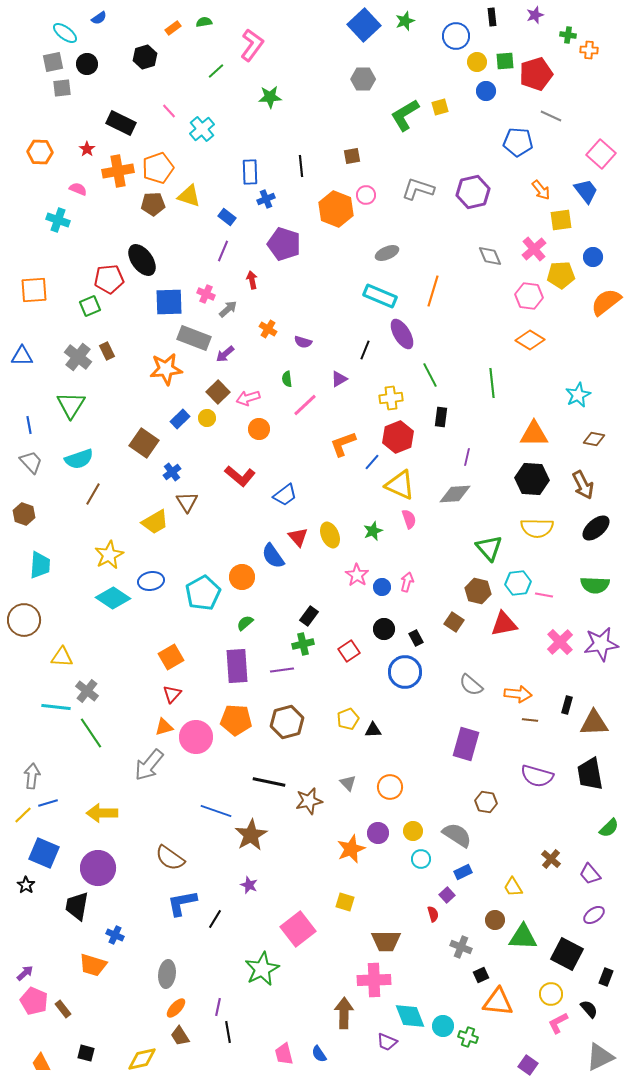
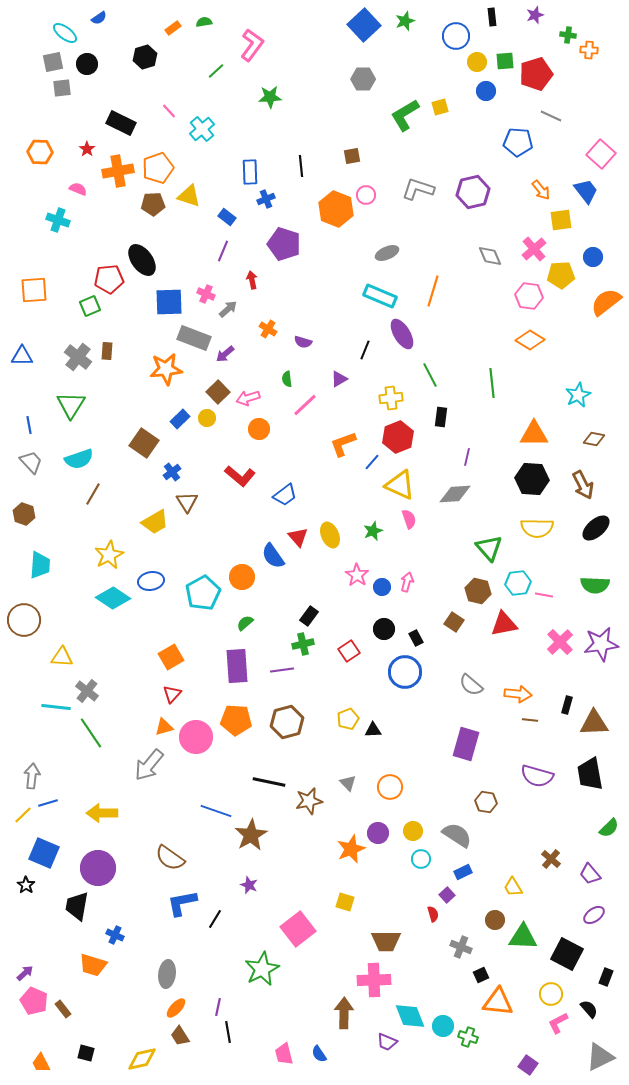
brown rectangle at (107, 351): rotated 30 degrees clockwise
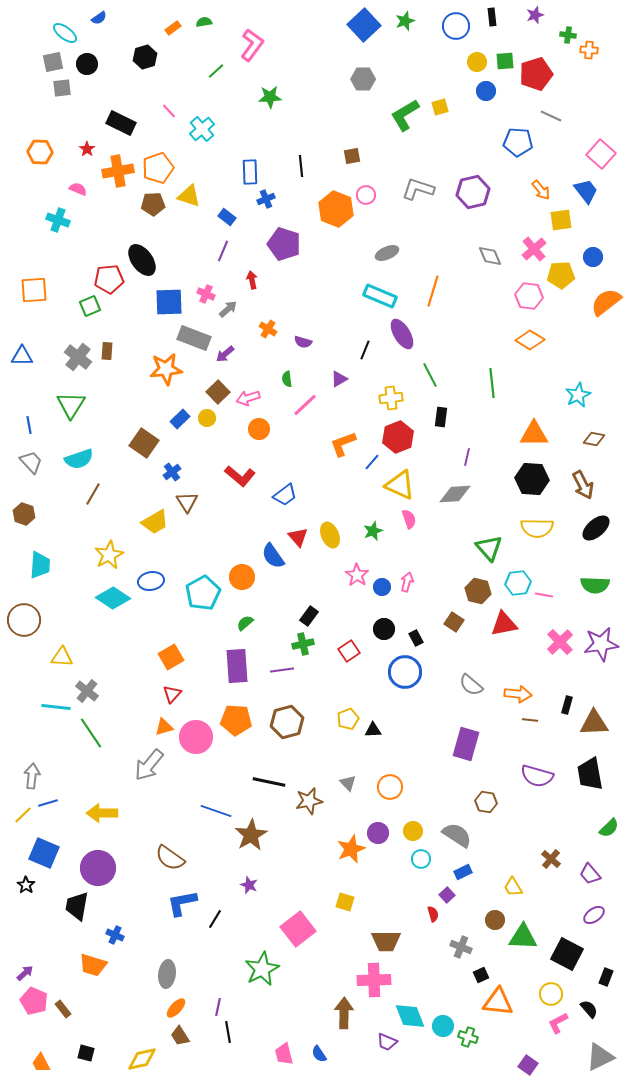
blue circle at (456, 36): moved 10 px up
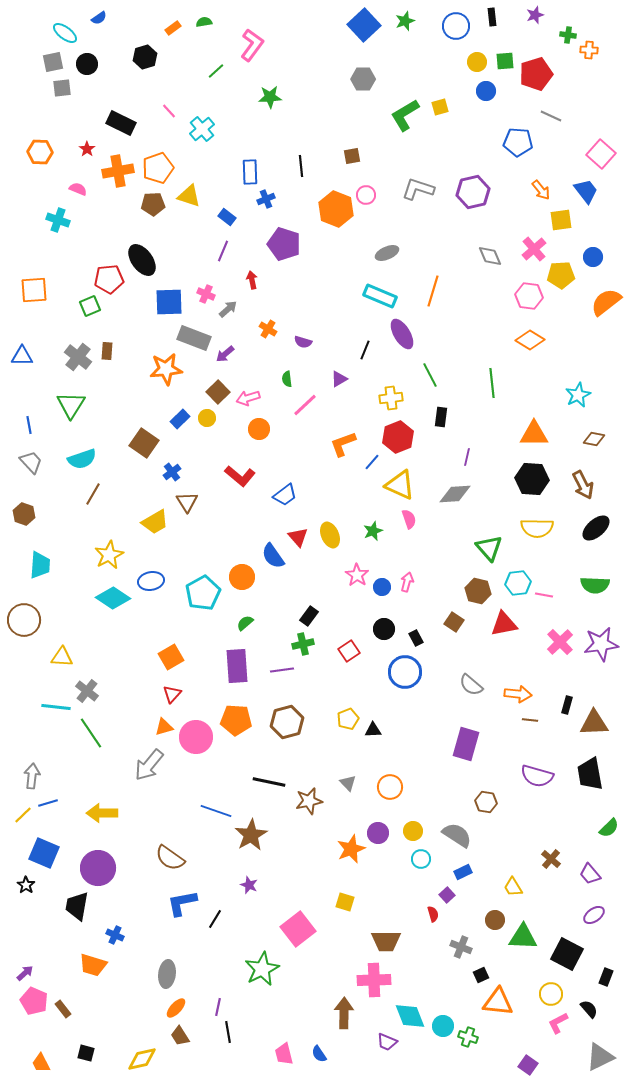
cyan semicircle at (79, 459): moved 3 px right
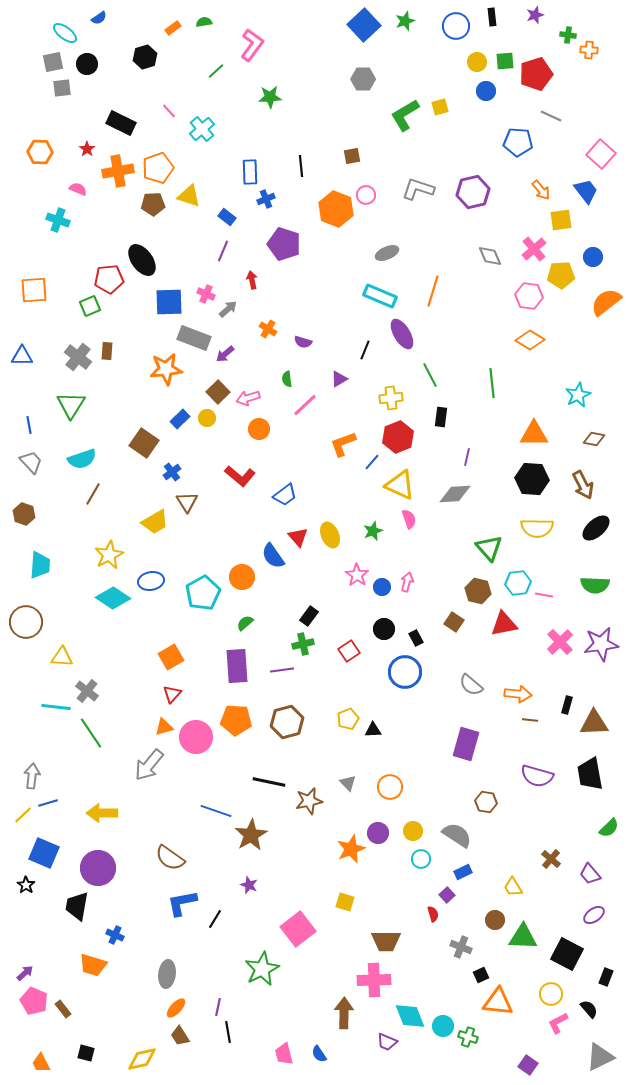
brown circle at (24, 620): moved 2 px right, 2 px down
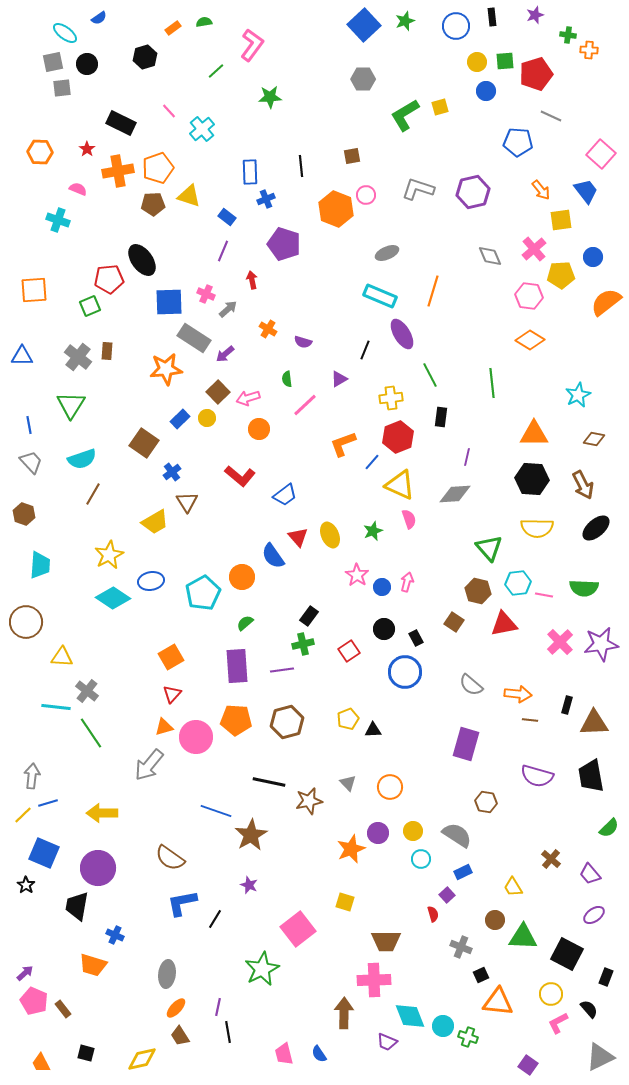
gray rectangle at (194, 338): rotated 12 degrees clockwise
green semicircle at (595, 585): moved 11 px left, 3 px down
black trapezoid at (590, 774): moved 1 px right, 2 px down
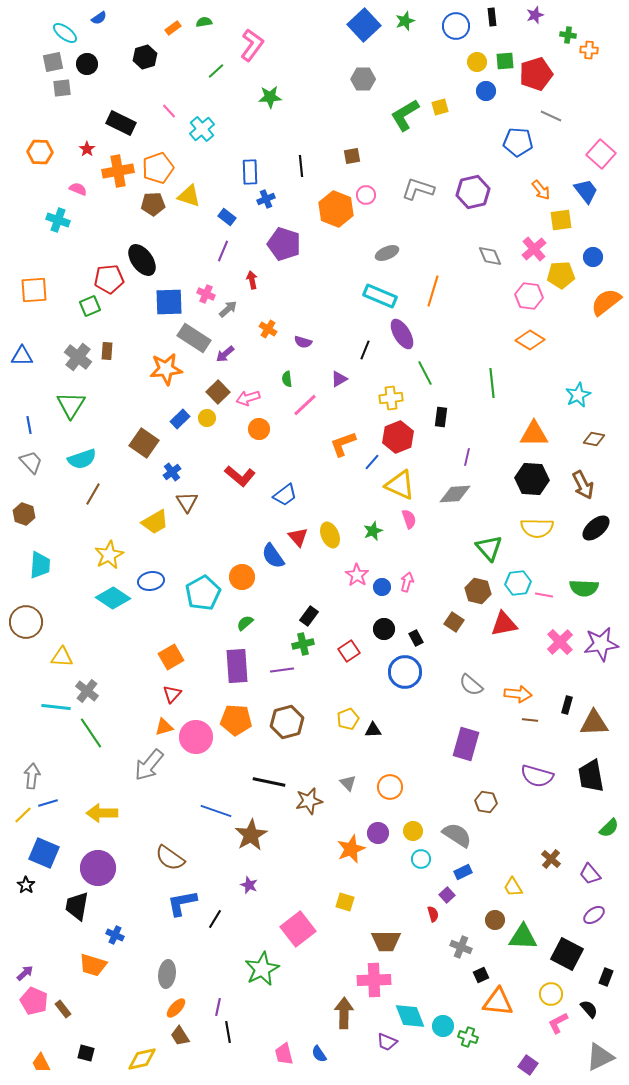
green line at (430, 375): moved 5 px left, 2 px up
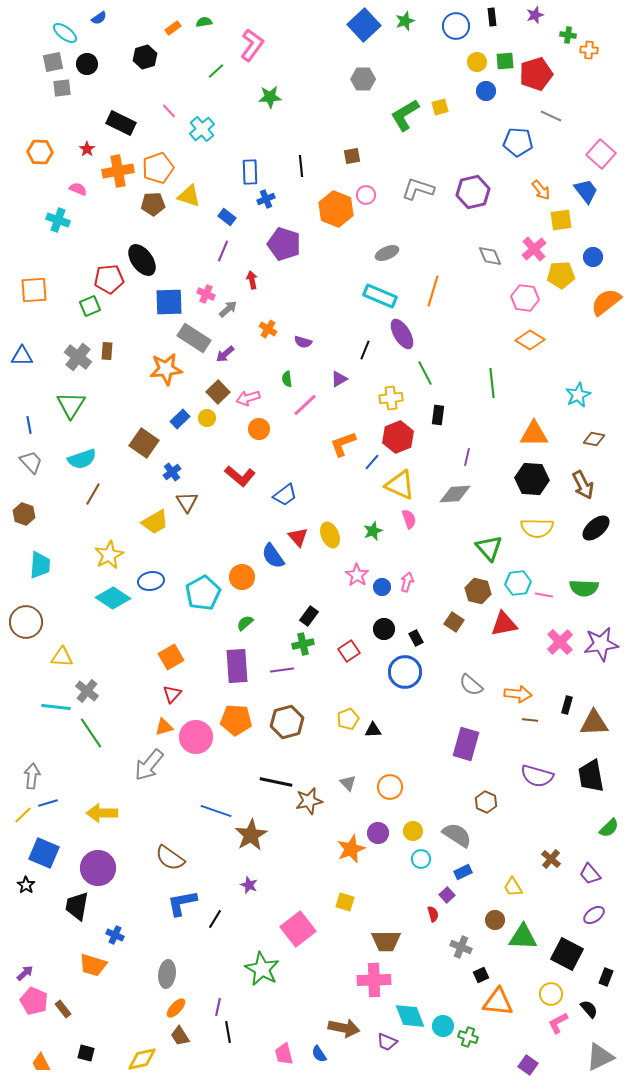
pink hexagon at (529, 296): moved 4 px left, 2 px down
black rectangle at (441, 417): moved 3 px left, 2 px up
black line at (269, 782): moved 7 px right
brown hexagon at (486, 802): rotated 15 degrees clockwise
green star at (262, 969): rotated 16 degrees counterclockwise
brown arrow at (344, 1013): moved 15 px down; rotated 100 degrees clockwise
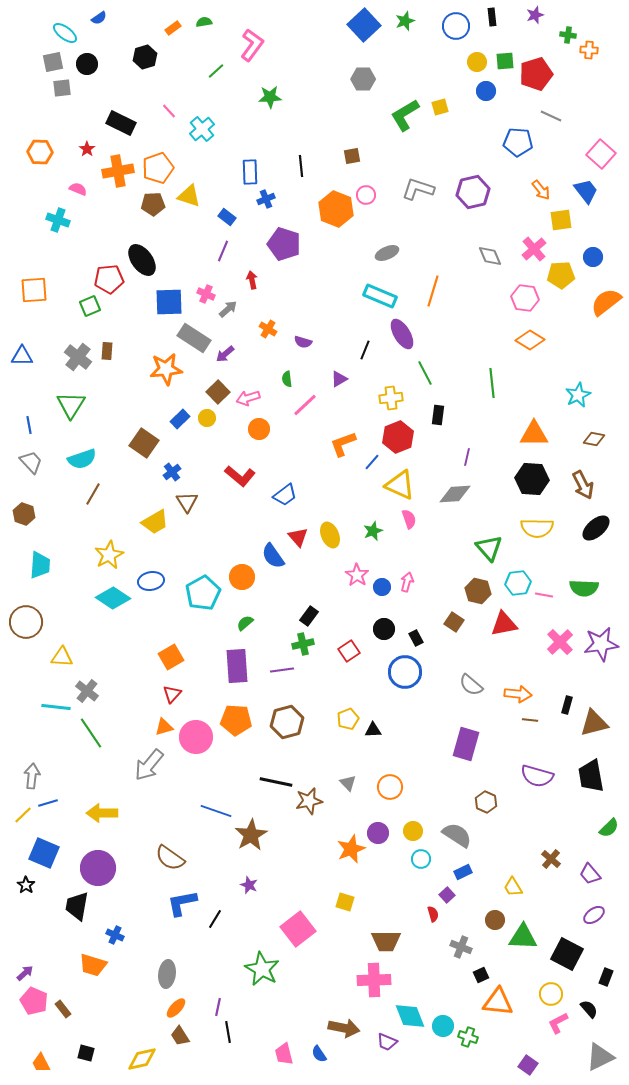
brown triangle at (594, 723): rotated 12 degrees counterclockwise
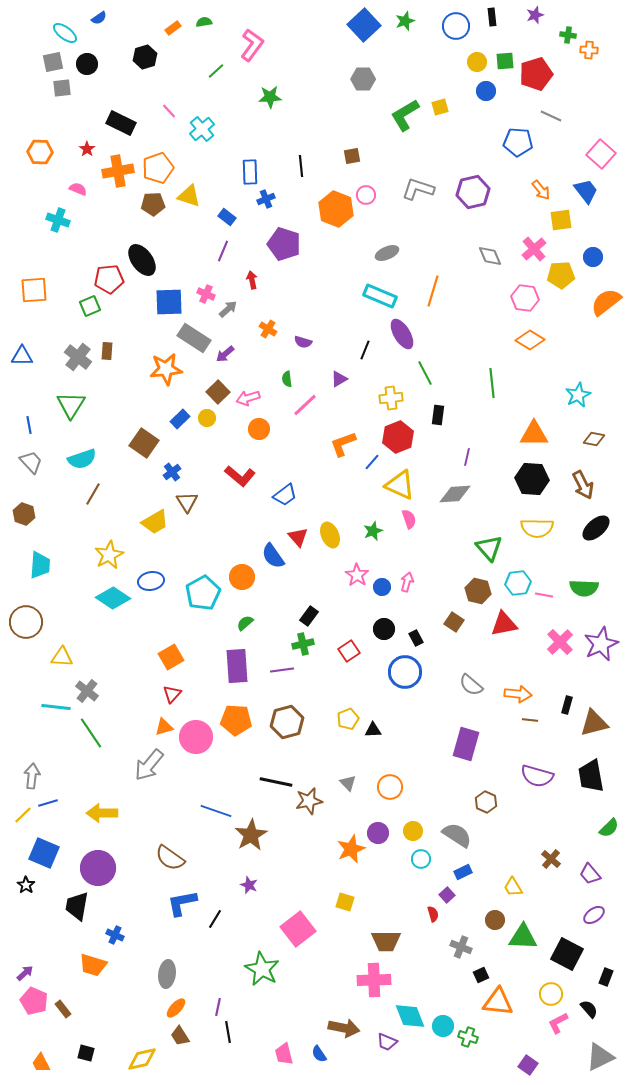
purple star at (601, 644): rotated 16 degrees counterclockwise
